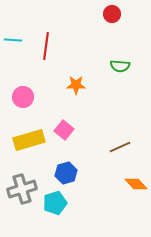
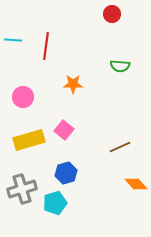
orange star: moved 3 px left, 1 px up
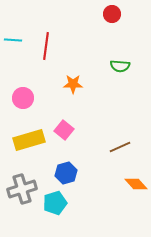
pink circle: moved 1 px down
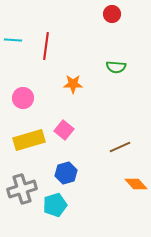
green semicircle: moved 4 px left, 1 px down
cyan pentagon: moved 2 px down
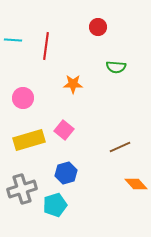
red circle: moved 14 px left, 13 px down
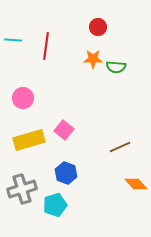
orange star: moved 20 px right, 25 px up
blue hexagon: rotated 25 degrees counterclockwise
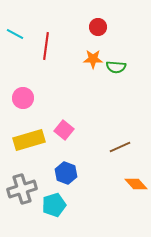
cyan line: moved 2 px right, 6 px up; rotated 24 degrees clockwise
cyan pentagon: moved 1 px left
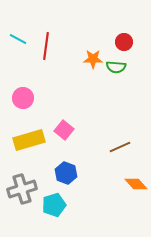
red circle: moved 26 px right, 15 px down
cyan line: moved 3 px right, 5 px down
